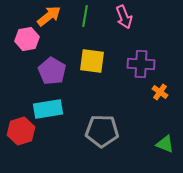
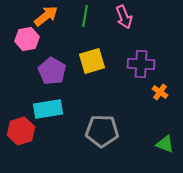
orange arrow: moved 3 px left
yellow square: rotated 24 degrees counterclockwise
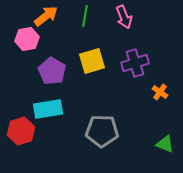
purple cross: moved 6 px left, 1 px up; rotated 20 degrees counterclockwise
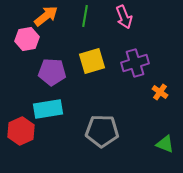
purple pentagon: moved 1 px down; rotated 28 degrees counterclockwise
red hexagon: rotated 8 degrees counterclockwise
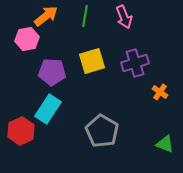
cyan rectangle: rotated 48 degrees counterclockwise
gray pentagon: rotated 28 degrees clockwise
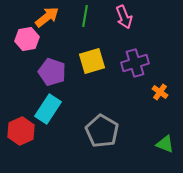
orange arrow: moved 1 px right, 1 px down
purple pentagon: rotated 16 degrees clockwise
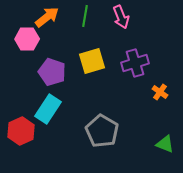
pink arrow: moved 3 px left
pink hexagon: rotated 10 degrees clockwise
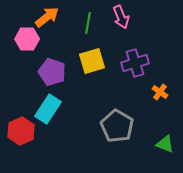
green line: moved 3 px right, 7 px down
gray pentagon: moved 15 px right, 5 px up
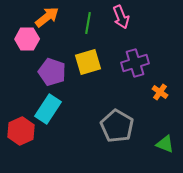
yellow square: moved 4 px left, 1 px down
